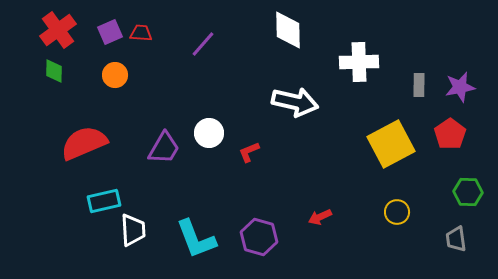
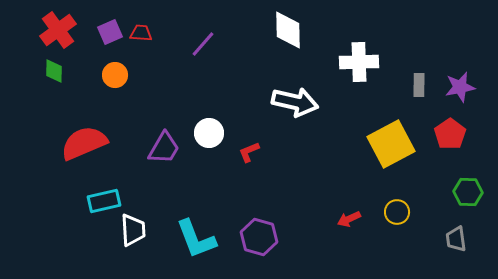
red arrow: moved 29 px right, 2 px down
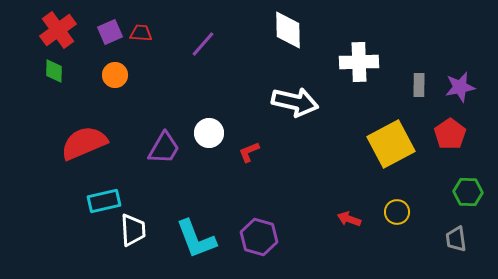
red arrow: rotated 45 degrees clockwise
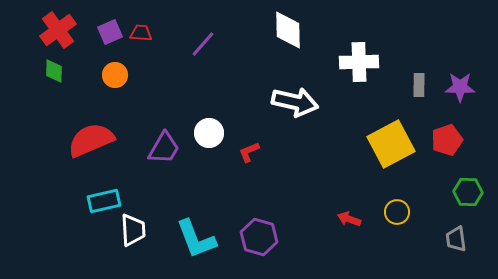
purple star: rotated 12 degrees clockwise
red pentagon: moved 3 px left, 6 px down; rotated 16 degrees clockwise
red semicircle: moved 7 px right, 3 px up
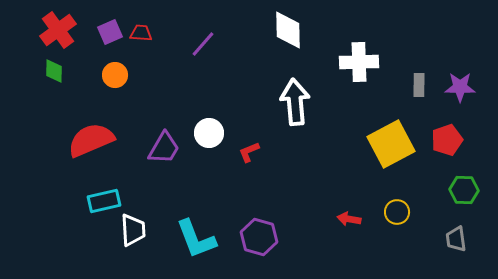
white arrow: rotated 108 degrees counterclockwise
green hexagon: moved 4 px left, 2 px up
red arrow: rotated 10 degrees counterclockwise
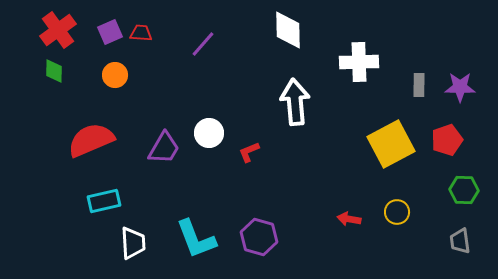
white trapezoid: moved 13 px down
gray trapezoid: moved 4 px right, 2 px down
